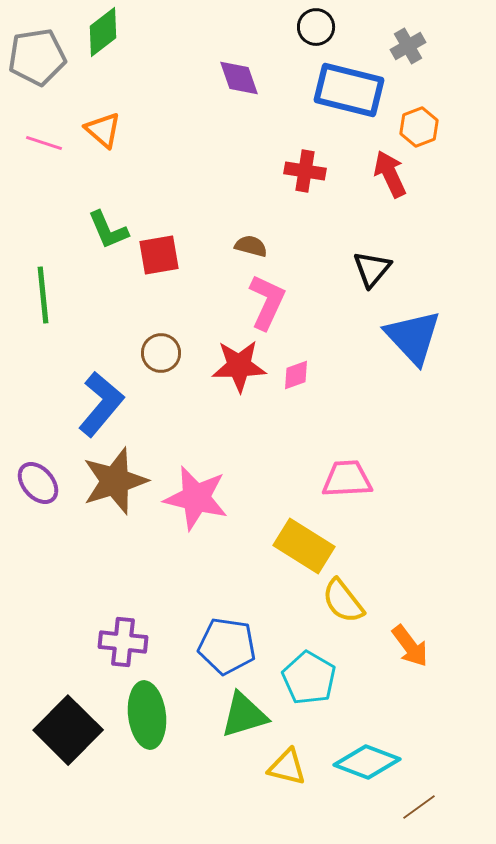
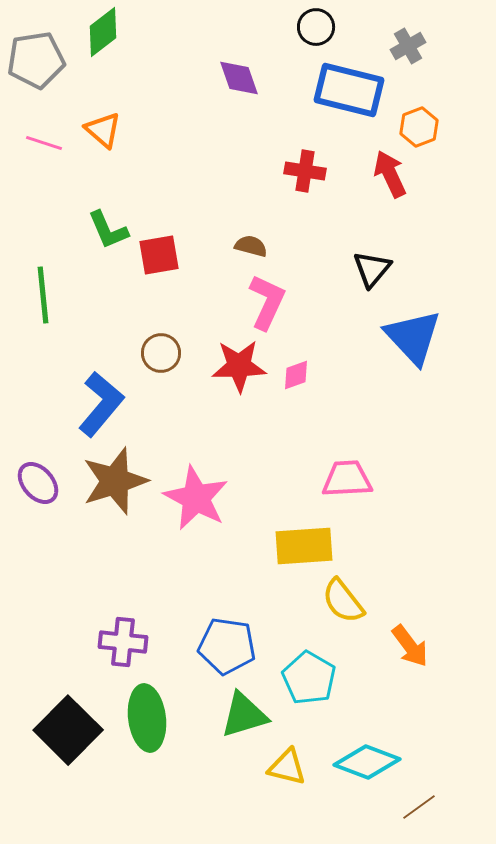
gray pentagon: moved 1 px left, 3 px down
pink star: rotated 14 degrees clockwise
yellow rectangle: rotated 36 degrees counterclockwise
green ellipse: moved 3 px down
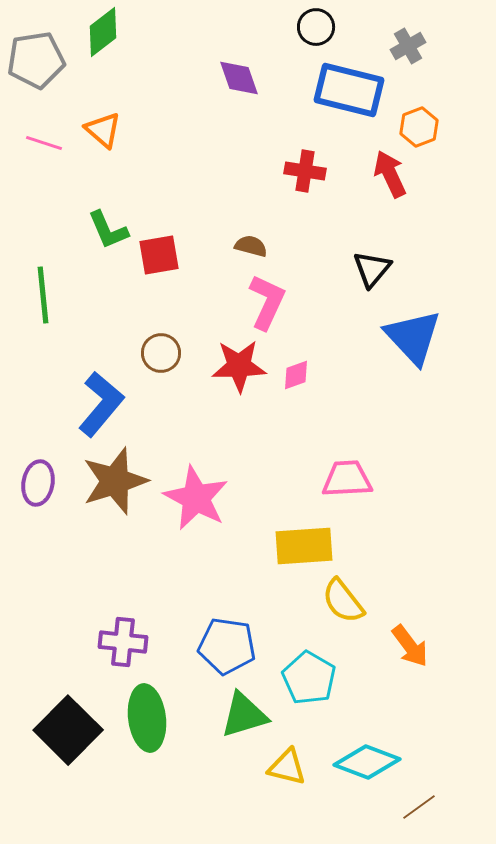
purple ellipse: rotated 51 degrees clockwise
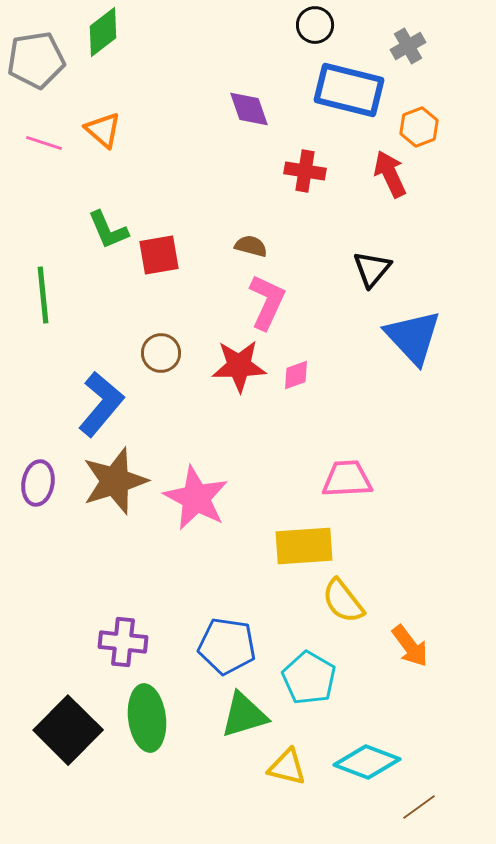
black circle: moved 1 px left, 2 px up
purple diamond: moved 10 px right, 31 px down
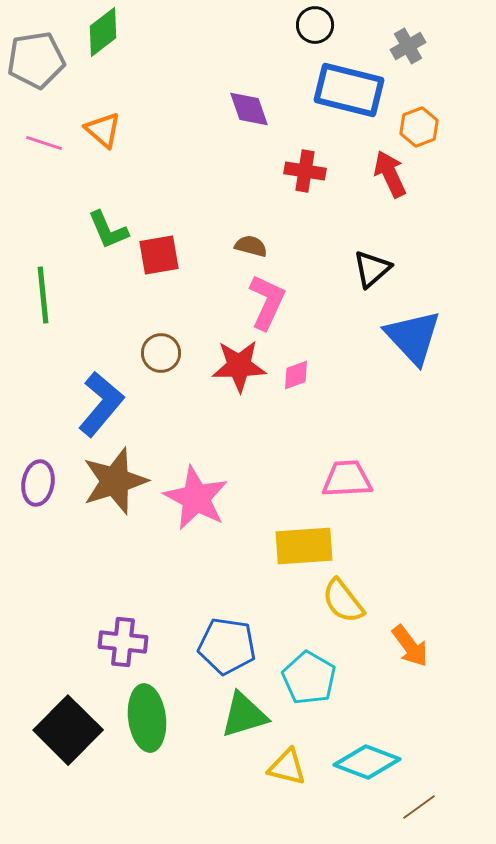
black triangle: rotated 9 degrees clockwise
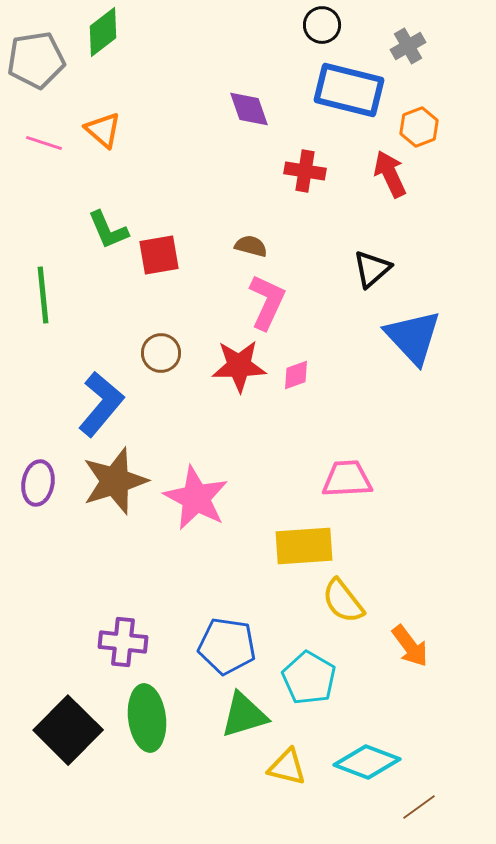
black circle: moved 7 px right
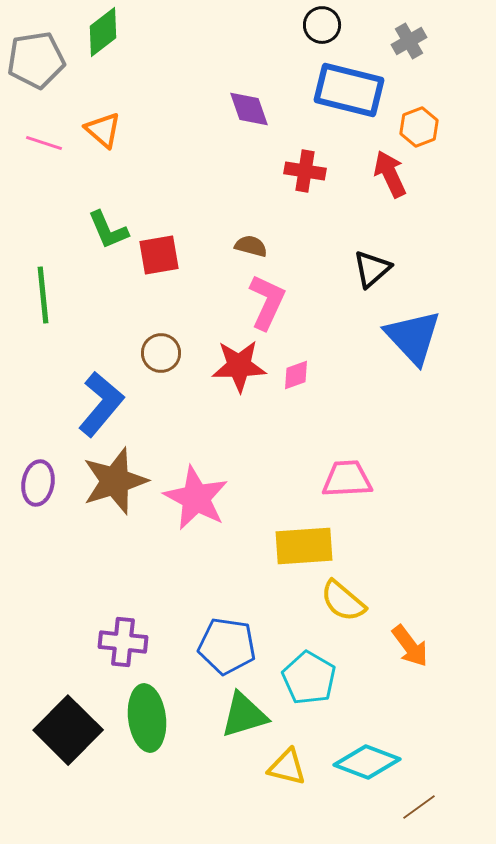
gray cross: moved 1 px right, 5 px up
yellow semicircle: rotated 12 degrees counterclockwise
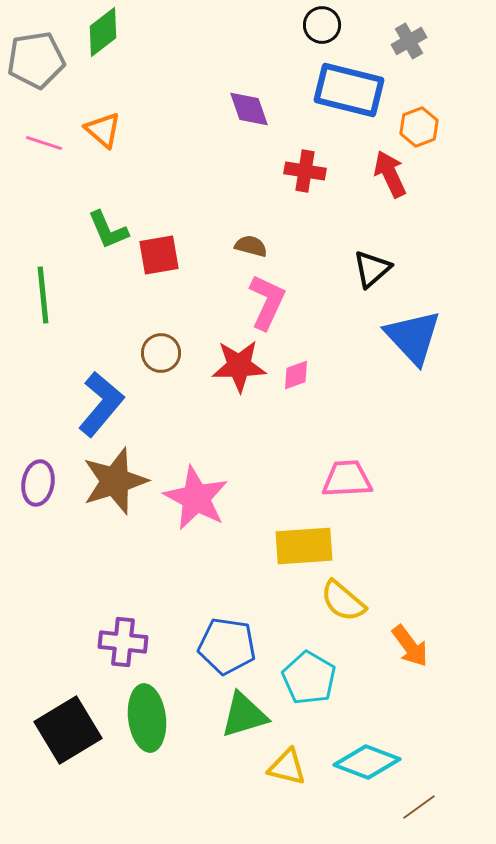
black square: rotated 14 degrees clockwise
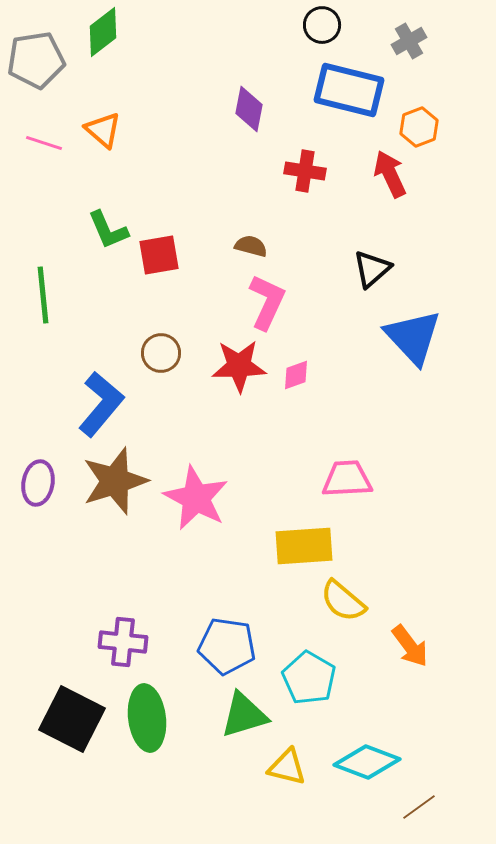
purple diamond: rotated 30 degrees clockwise
black square: moved 4 px right, 11 px up; rotated 32 degrees counterclockwise
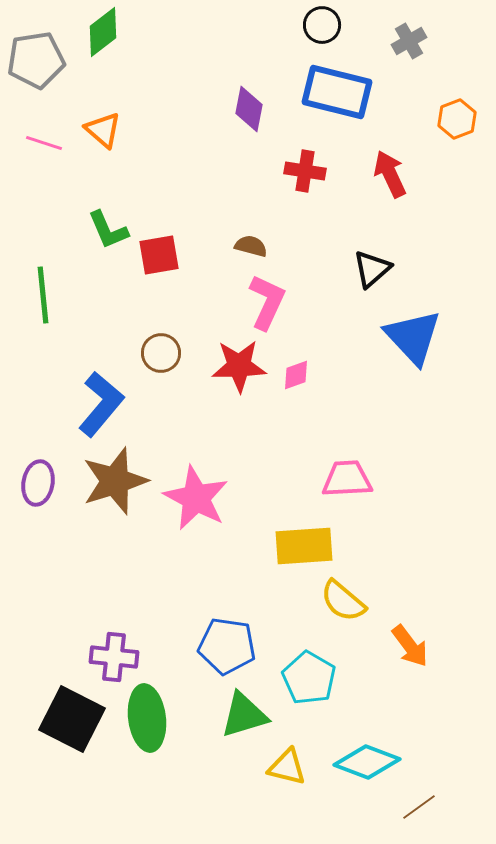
blue rectangle: moved 12 px left, 2 px down
orange hexagon: moved 38 px right, 8 px up
purple cross: moved 9 px left, 15 px down
